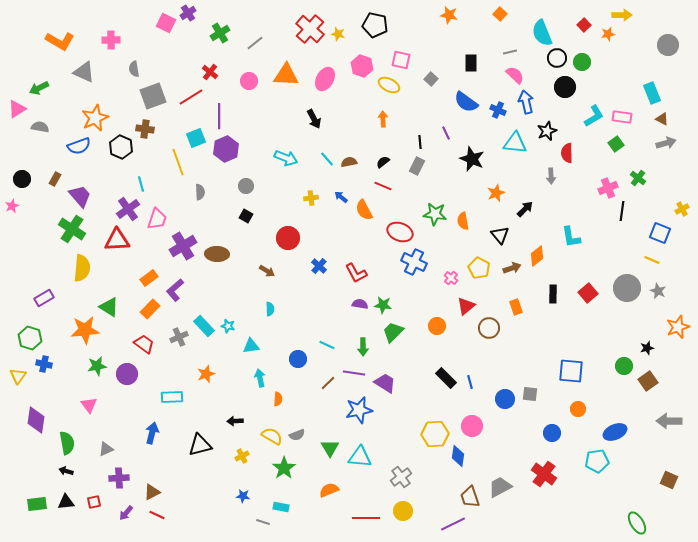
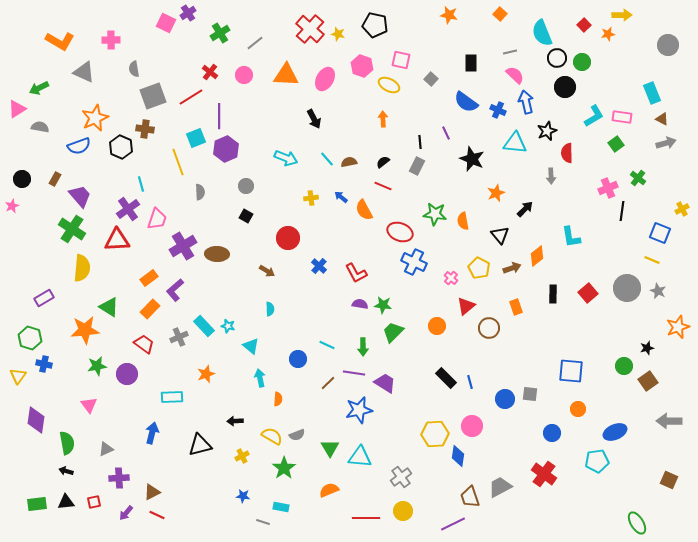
pink circle at (249, 81): moved 5 px left, 6 px up
cyan triangle at (251, 346): rotated 48 degrees clockwise
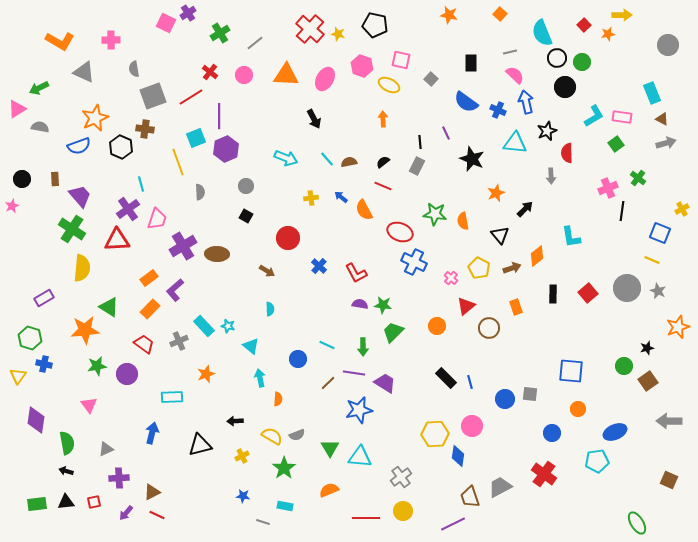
brown rectangle at (55, 179): rotated 32 degrees counterclockwise
gray cross at (179, 337): moved 4 px down
cyan rectangle at (281, 507): moved 4 px right, 1 px up
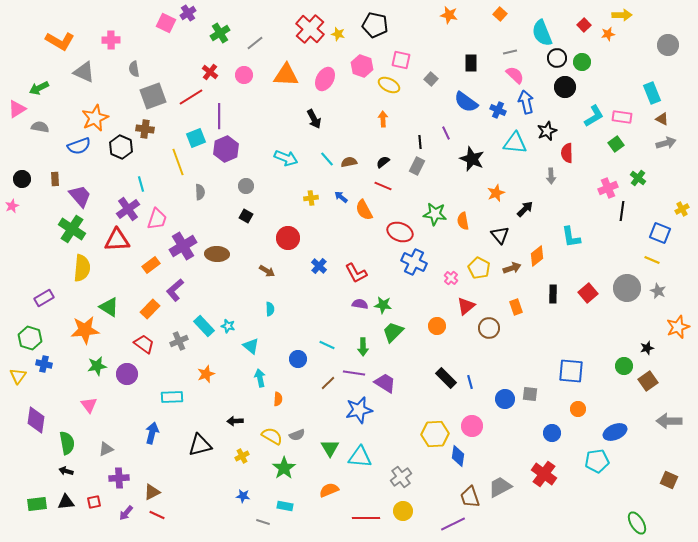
orange rectangle at (149, 278): moved 2 px right, 13 px up
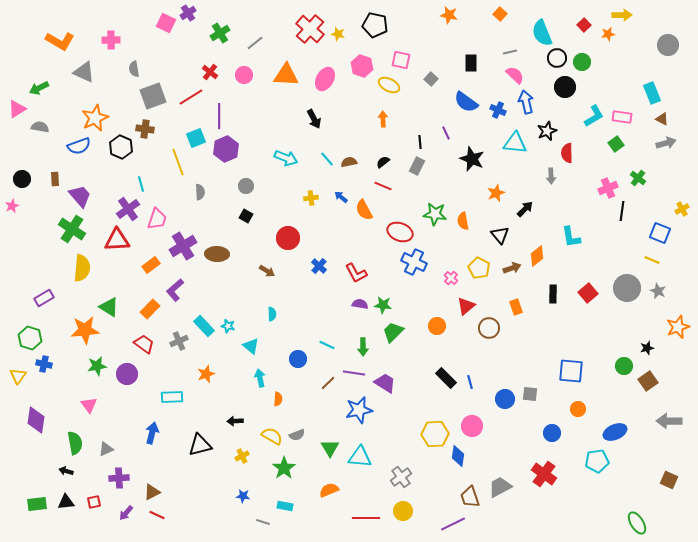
cyan semicircle at (270, 309): moved 2 px right, 5 px down
green semicircle at (67, 443): moved 8 px right
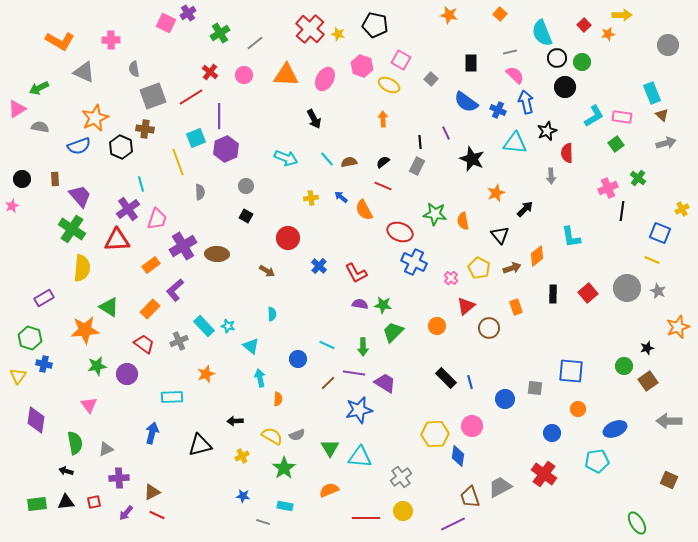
pink square at (401, 60): rotated 18 degrees clockwise
brown triangle at (662, 119): moved 4 px up; rotated 16 degrees clockwise
gray square at (530, 394): moved 5 px right, 6 px up
blue ellipse at (615, 432): moved 3 px up
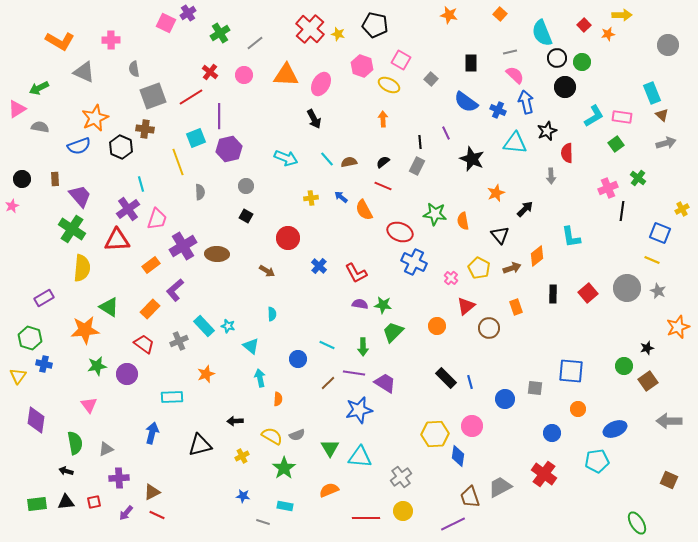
pink ellipse at (325, 79): moved 4 px left, 5 px down
purple hexagon at (226, 149): moved 3 px right; rotated 10 degrees clockwise
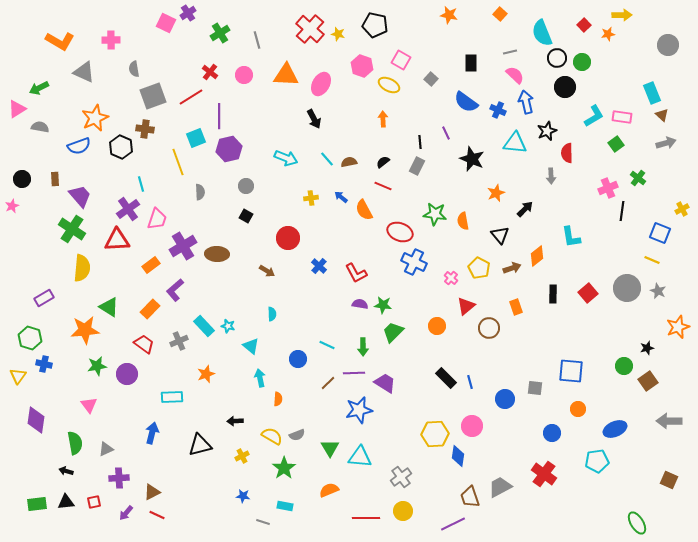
gray line at (255, 43): moved 2 px right, 3 px up; rotated 66 degrees counterclockwise
purple line at (354, 373): rotated 10 degrees counterclockwise
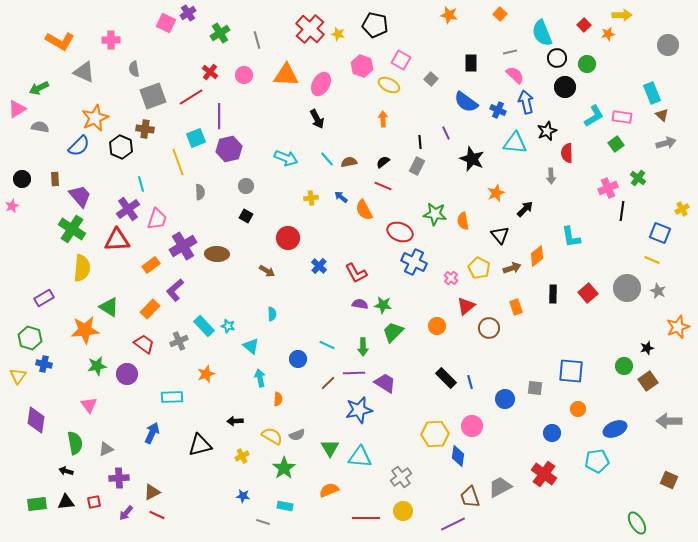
green circle at (582, 62): moved 5 px right, 2 px down
black arrow at (314, 119): moved 3 px right
blue semicircle at (79, 146): rotated 25 degrees counterclockwise
blue arrow at (152, 433): rotated 10 degrees clockwise
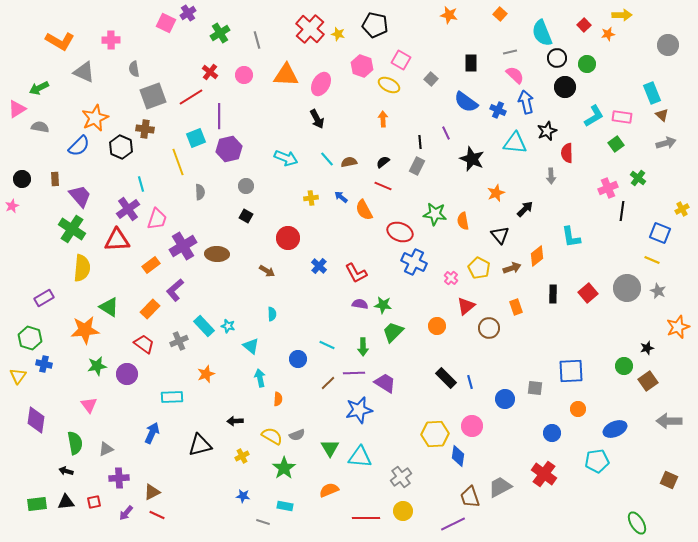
blue square at (571, 371): rotated 8 degrees counterclockwise
